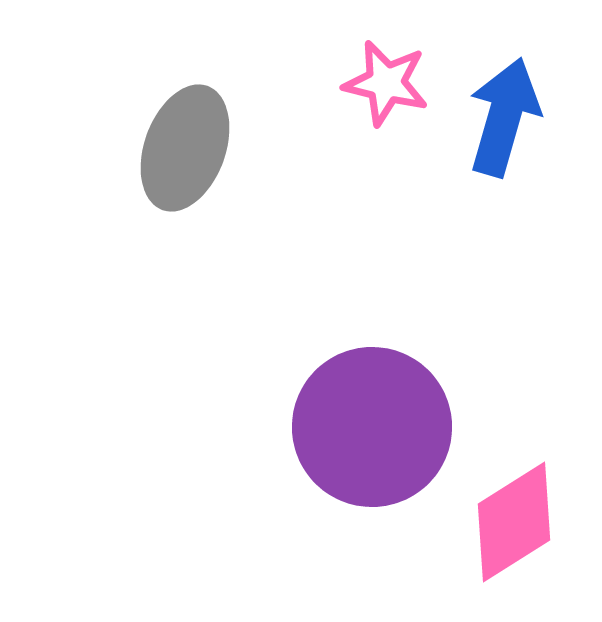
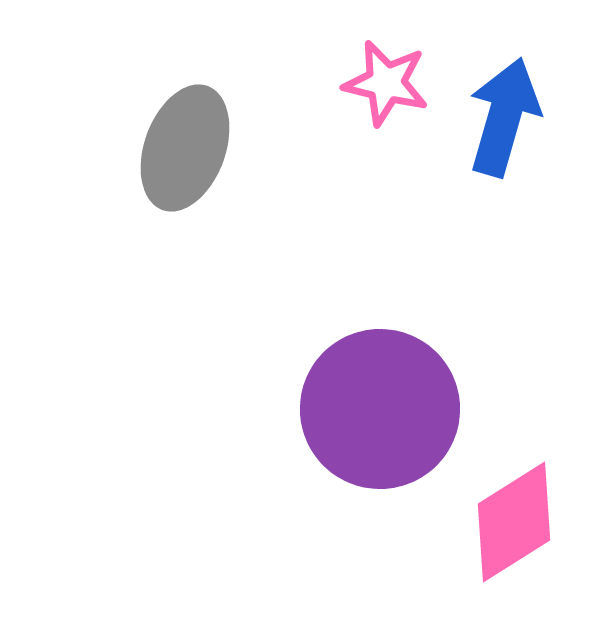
purple circle: moved 8 px right, 18 px up
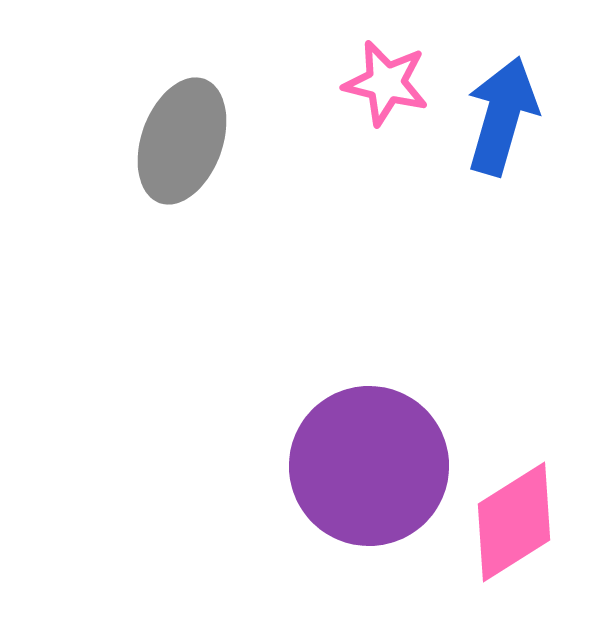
blue arrow: moved 2 px left, 1 px up
gray ellipse: moved 3 px left, 7 px up
purple circle: moved 11 px left, 57 px down
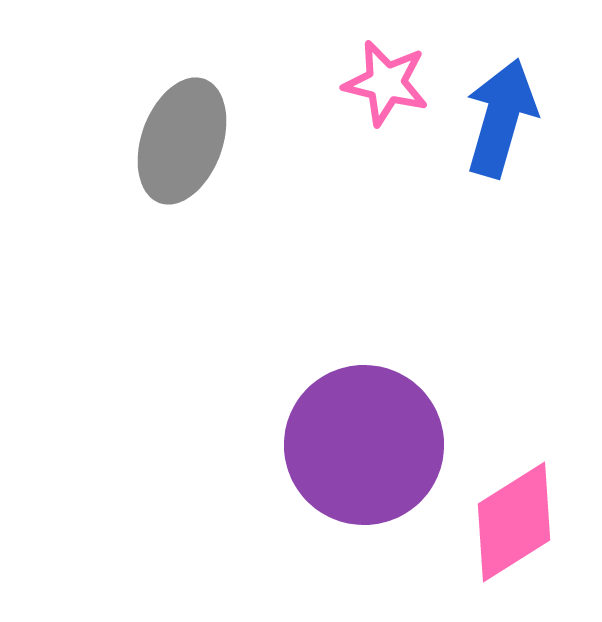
blue arrow: moved 1 px left, 2 px down
purple circle: moved 5 px left, 21 px up
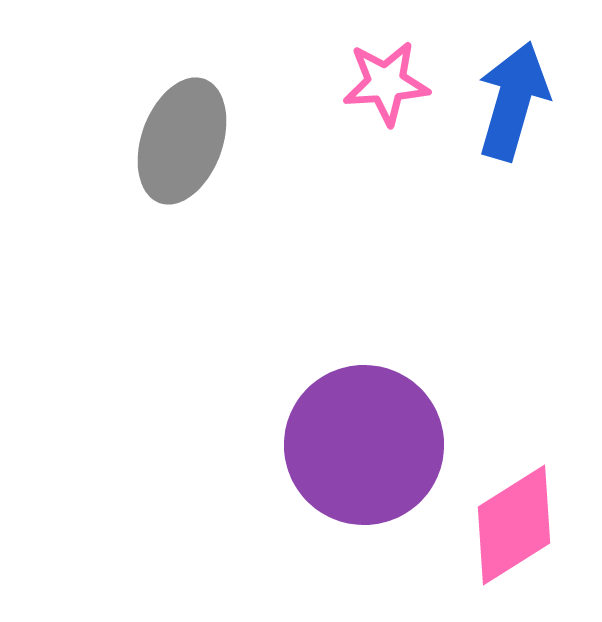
pink star: rotated 18 degrees counterclockwise
blue arrow: moved 12 px right, 17 px up
pink diamond: moved 3 px down
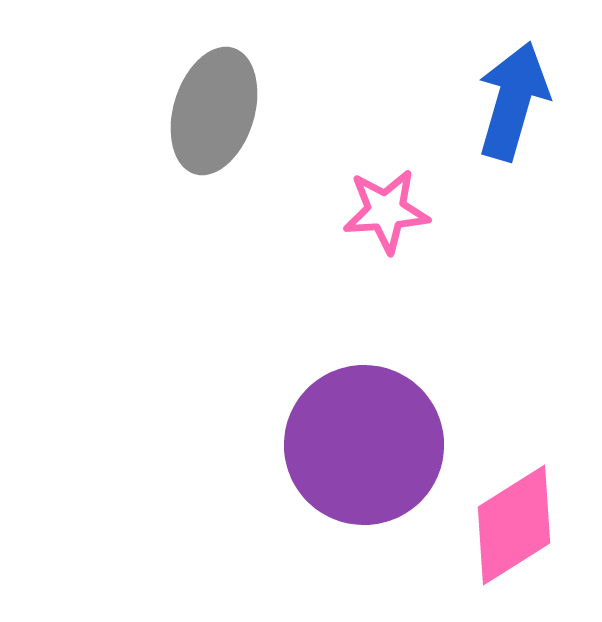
pink star: moved 128 px down
gray ellipse: moved 32 px right, 30 px up; rotated 3 degrees counterclockwise
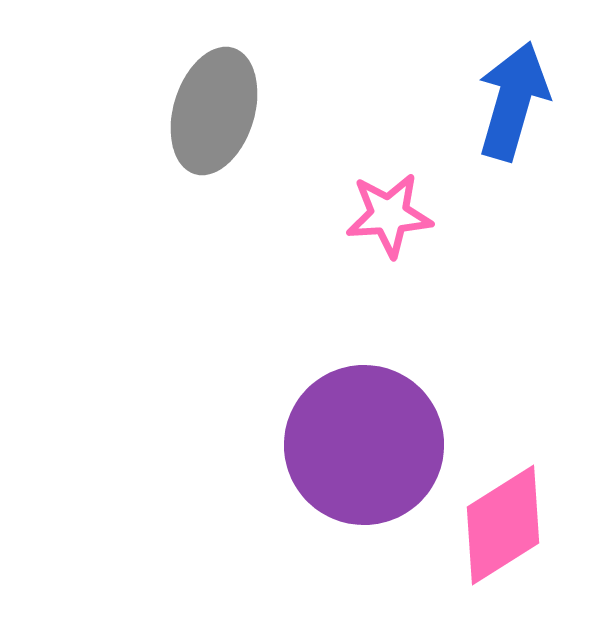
pink star: moved 3 px right, 4 px down
pink diamond: moved 11 px left
